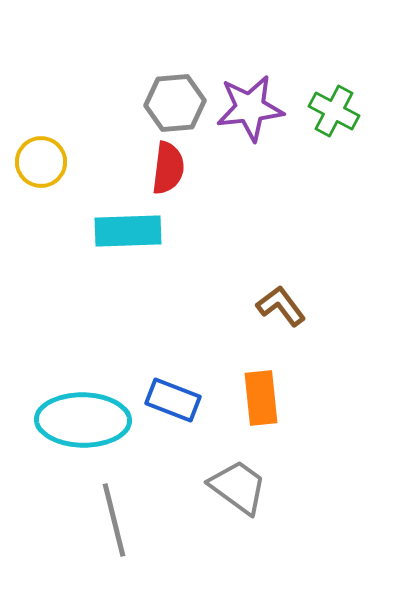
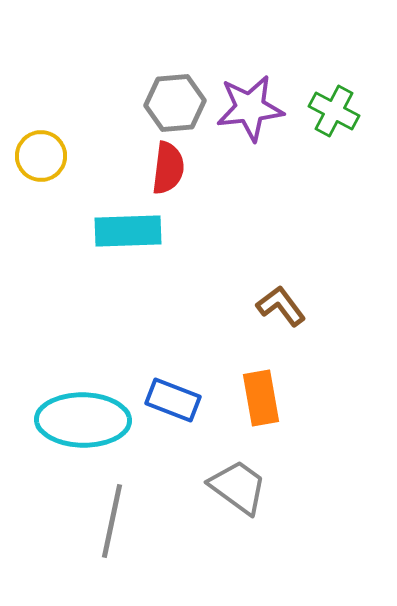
yellow circle: moved 6 px up
orange rectangle: rotated 4 degrees counterclockwise
gray line: moved 2 px left, 1 px down; rotated 26 degrees clockwise
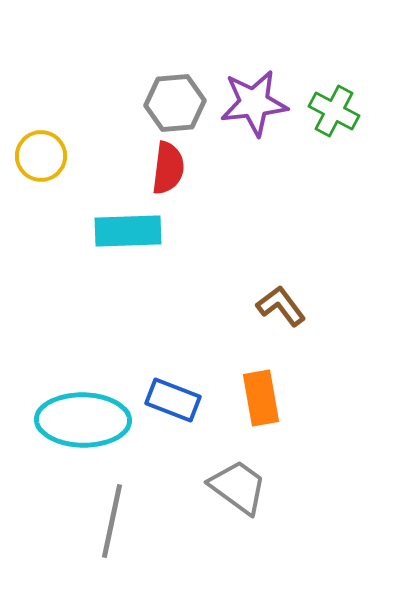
purple star: moved 4 px right, 5 px up
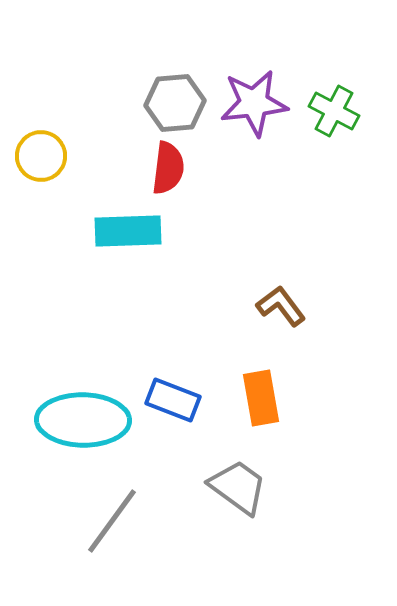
gray line: rotated 24 degrees clockwise
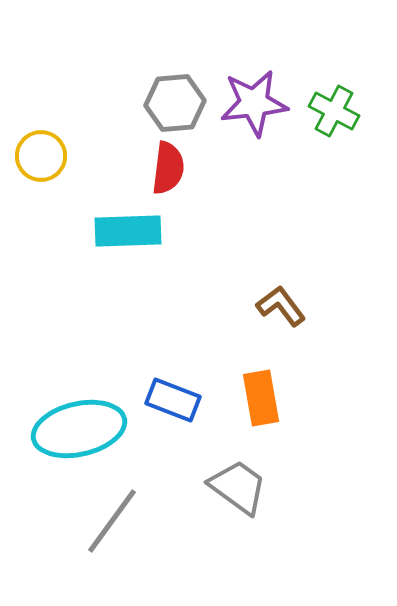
cyan ellipse: moved 4 px left, 9 px down; rotated 14 degrees counterclockwise
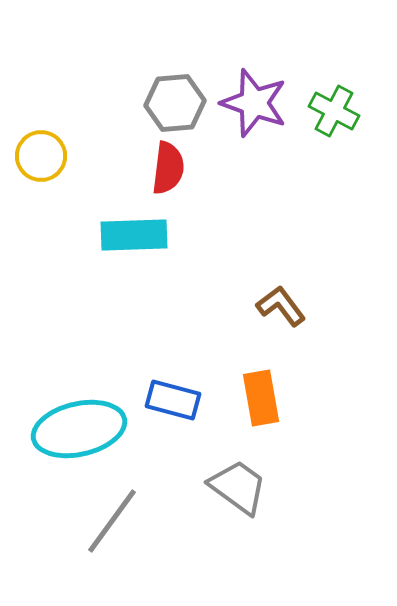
purple star: rotated 26 degrees clockwise
cyan rectangle: moved 6 px right, 4 px down
blue rectangle: rotated 6 degrees counterclockwise
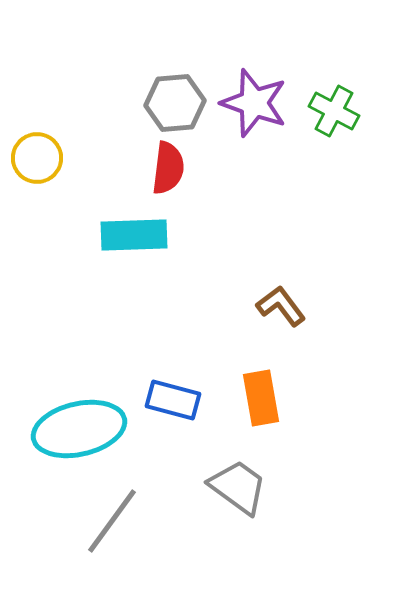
yellow circle: moved 4 px left, 2 px down
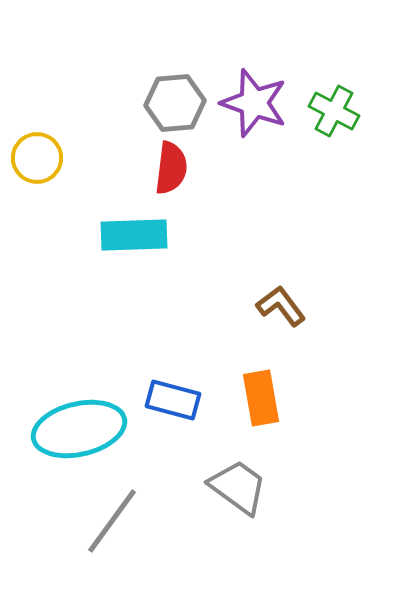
red semicircle: moved 3 px right
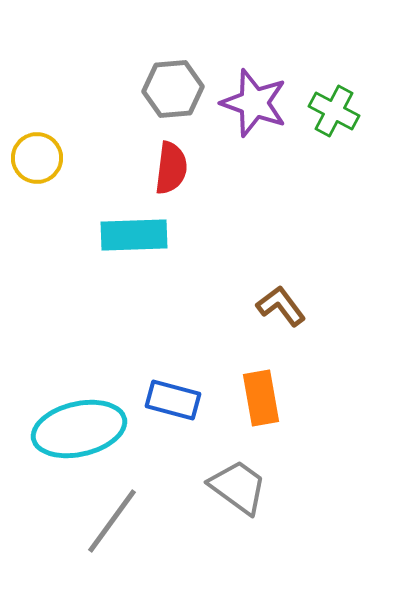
gray hexagon: moved 2 px left, 14 px up
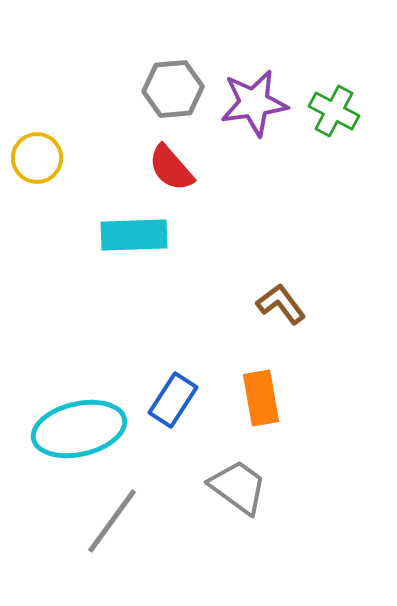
purple star: rotated 28 degrees counterclockwise
red semicircle: rotated 132 degrees clockwise
brown L-shape: moved 2 px up
blue rectangle: rotated 72 degrees counterclockwise
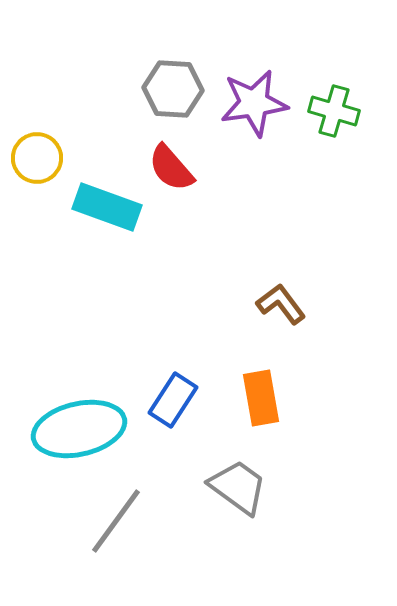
gray hexagon: rotated 8 degrees clockwise
green cross: rotated 12 degrees counterclockwise
cyan rectangle: moved 27 px left, 28 px up; rotated 22 degrees clockwise
gray line: moved 4 px right
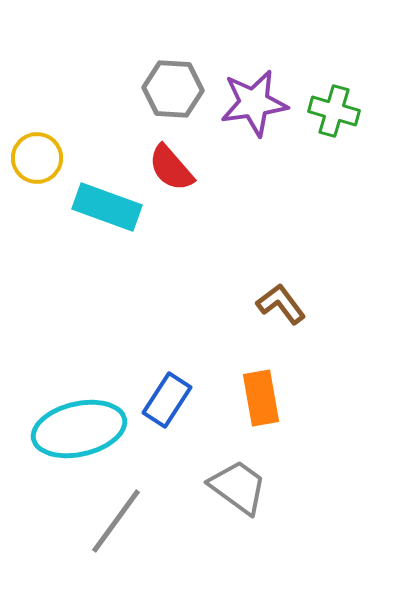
blue rectangle: moved 6 px left
